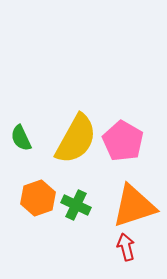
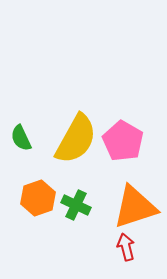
orange triangle: moved 1 px right, 1 px down
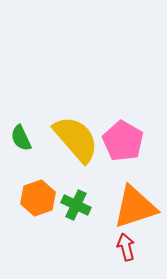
yellow semicircle: rotated 70 degrees counterclockwise
